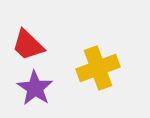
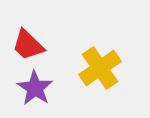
yellow cross: moved 2 px right; rotated 15 degrees counterclockwise
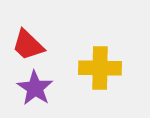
yellow cross: rotated 36 degrees clockwise
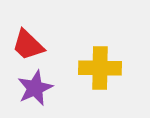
purple star: rotated 15 degrees clockwise
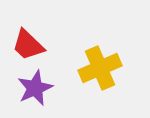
yellow cross: rotated 24 degrees counterclockwise
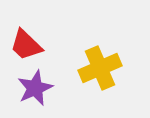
red trapezoid: moved 2 px left
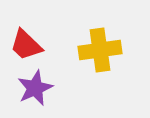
yellow cross: moved 18 px up; rotated 15 degrees clockwise
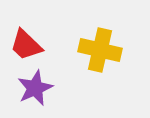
yellow cross: rotated 21 degrees clockwise
